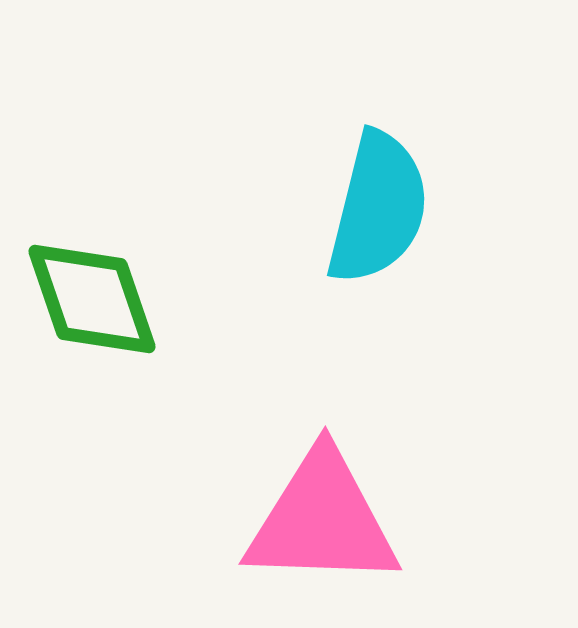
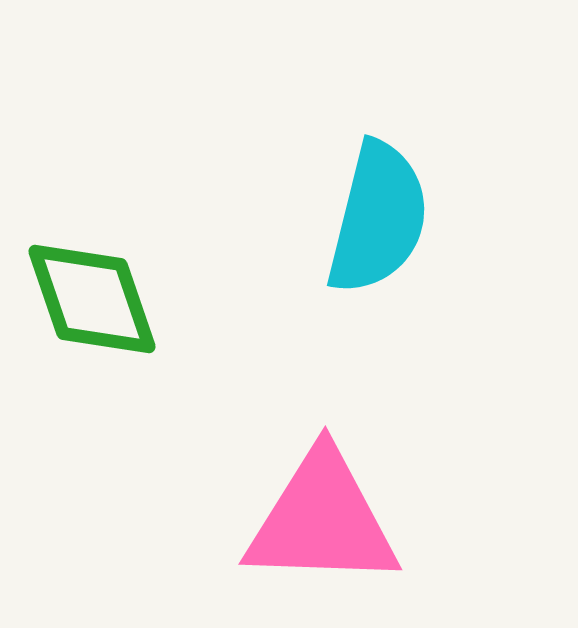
cyan semicircle: moved 10 px down
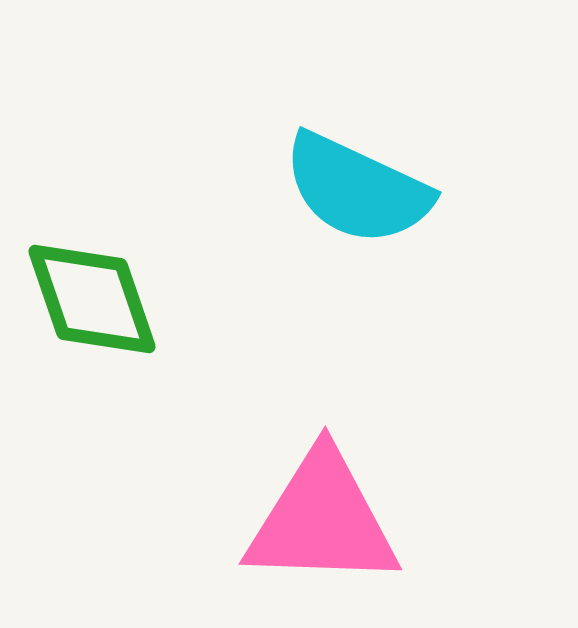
cyan semicircle: moved 21 px left, 29 px up; rotated 101 degrees clockwise
